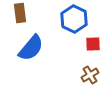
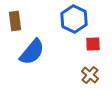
brown rectangle: moved 5 px left, 8 px down
blue semicircle: moved 1 px right, 4 px down
brown cross: rotated 18 degrees counterclockwise
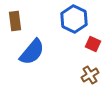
red square: rotated 28 degrees clockwise
brown cross: rotated 18 degrees clockwise
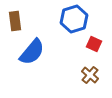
blue hexagon: rotated 16 degrees clockwise
red square: moved 1 px right
brown cross: rotated 18 degrees counterclockwise
